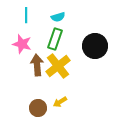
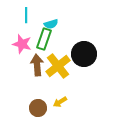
cyan semicircle: moved 7 px left, 7 px down
green rectangle: moved 11 px left
black circle: moved 11 px left, 8 px down
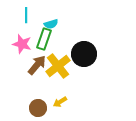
brown arrow: rotated 45 degrees clockwise
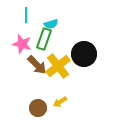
brown arrow: rotated 95 degrees clockwise
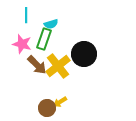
brown circle: moved 9 px right
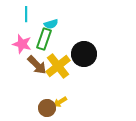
cyan line: moved 1 px up
